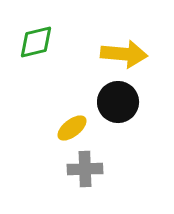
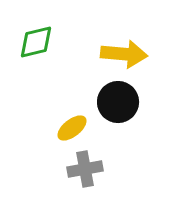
gray cross: rotated 8 degrees counterclockwise
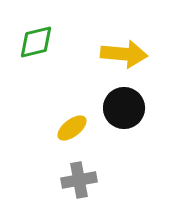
black circle: moved 6 px right, 6 px down
gray cross: moved 6 px left, 11 px down
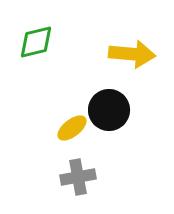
yellow arrow: moved 8 px right
black circle: moved 15 px left, 2 px down
gray cross: moved 1 px left, 3 px up
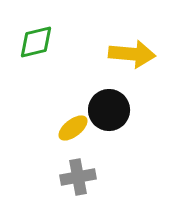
yellow ellipse: moved 1 px right
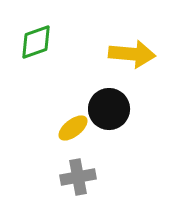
green diamond: rotated 6 degrees counterclockwise
black circle: moved 1 px up
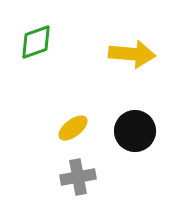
black circle: moved 26 px right, 22 px down
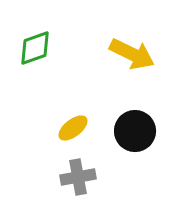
green diamond: moved 1 px left, 6 px down
yellow arrow: rotated 21 degrees clockwise
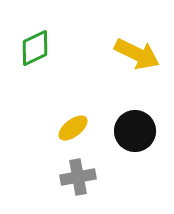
green diamond: rotated 6 degrees counterclockwise
yellow arrow: moved 5 px right
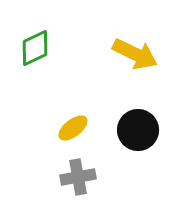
yellow arrow: moved 2 px left
black circle: moved 3 px right, 1 px up
